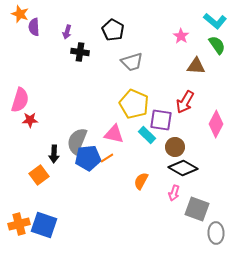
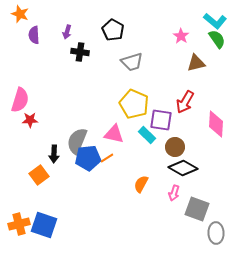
purple semicircle: moved 8 px down
green semicircle: moved 6 px up
brown triangle: moved 3 px up; rotated 18 degrees counterclockwise
pink diamond: rotated 24 degrees counterclockwise
orange semicircle: moved 3 px down
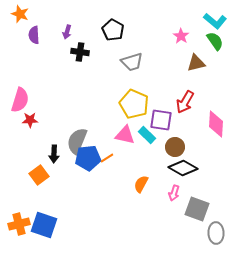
green semicircle: moved 2 px left, 2 px down
pink triangle: moved 11 px right, 1 px down
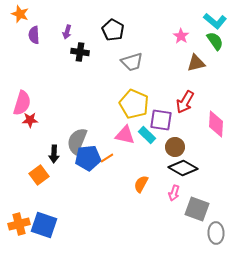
pink semicircle: moved 2 px right, 3 px down
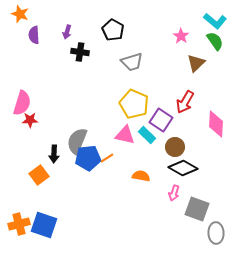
brown triangle: rotated 30 degrees counterclockwise
purple square: rotated 25 degrees clockwise
orange semicircle: moved 8 px up; rotated 72 degrees clockwise
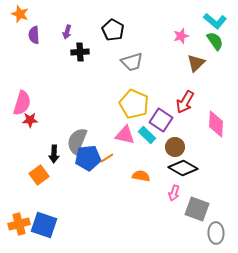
pink star: rotated 21 degrees clockwise
black cross: rotated 12 degrees counterclockwise
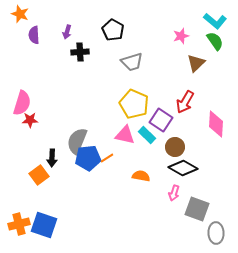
black arrow: moved 2 px left, 4 px down
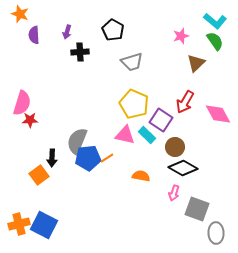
pink diamond: moved 2 px right, 10 px up; rotated 32 degrees counterclockwise
blue square: rotated 8 degrees clockwise
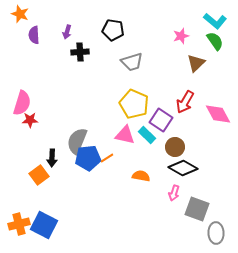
black pentagon: rotated 20 degrees counterclockwise
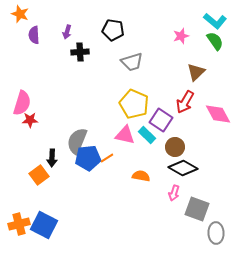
brown triangle: moved 9 px down
